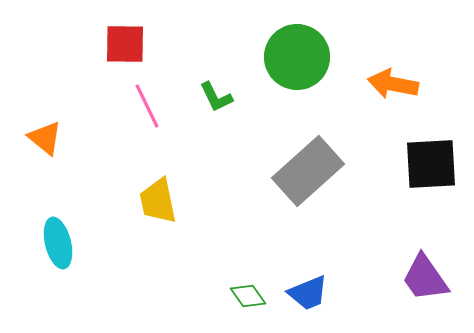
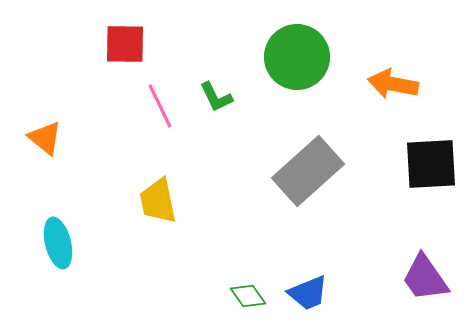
pink line: moved 13 px right
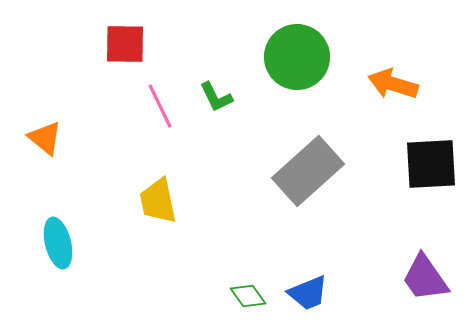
orange arrow: rotated 6 degrees clockwise
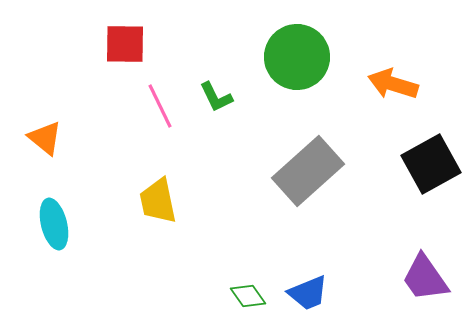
black square: rotated 26 degrees counterclockwise
cyan ellipse: moved 4 px left, 19 px up
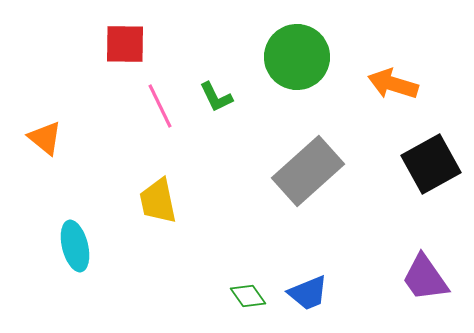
cyan ellipse: moved 21 px right, 22 px down
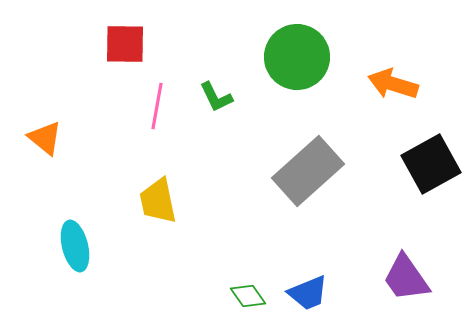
pink line: moved 3 px left; rotated 36 degrees clockwise
purple trapezoid: moved 19 px left
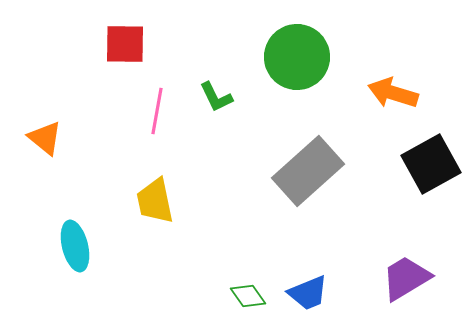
orange arrow: moved 9 px down
pink line: moved 5 px down
yellow trapezoid: moved 3 px left
purple trapezoid: rotated 94 degrees clockwise
